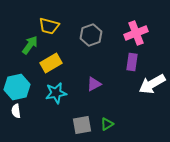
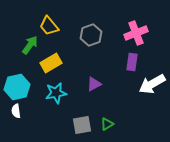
yellow trapezoid: rotated 35 degrees clockwise
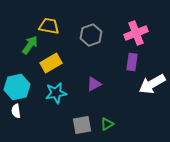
yellow trapezoid: rotated 140 degrees clockwise
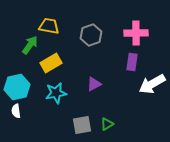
pink cross: rotated 20 degrees clockwise
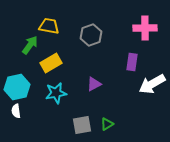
pink cross: moved 9 px right, 5 px up
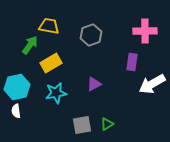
pink cross: moved 3 px down
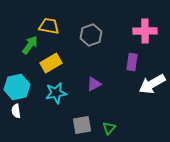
green triangle: moved 2 px right, 4 px down; rotated 16 degrees counterclockwise
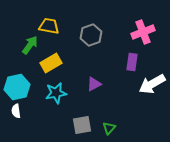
pink cross: moved 2 px left, 1 px down; rotated 20 degrees counterclockwise
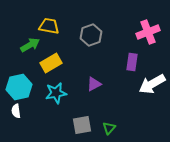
pink cross: moved 5 px right
green arrow: rotated 24 degrees clockwise
cyan hexagon: moved 2 px right
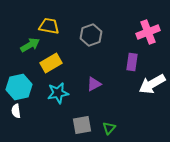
cyan star: moved 2 px right
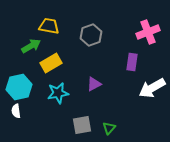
green arrow: moved 1 px right, 1 px down
white arrow: moved 4 px down
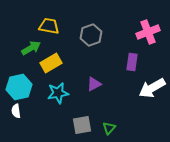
green arrow: moved 2 px down
